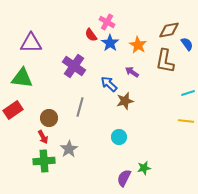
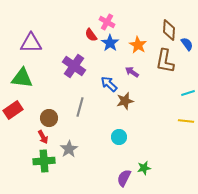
brown diamond: rotated 75 degrees counterclockwise
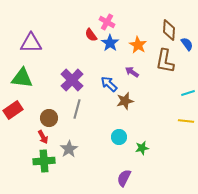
purple cross: moved 2 px left, 14 px down; rotated 10 degrees clockwise
gray line: moved 3 px left, 2 px down
green star: moved 2 px left, 20 px up
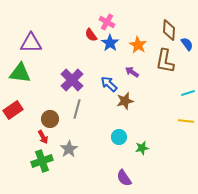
green triangle: moved 2 px left, 5 px up
brown circle: moved 1 px right, 1 px down
green cross: moved 2 px left; rotated 15 degrees counterclockwise
purple semicircle: rotated 60 degrees counterclockwise
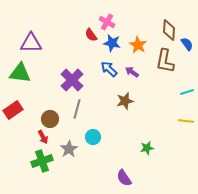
blue star: moved 2 px right; rotated 24 degrees counterclockwise
blue arrow: moved 15 px up
cyan line: moved 1 px left, 1 px up
cyan circle: moved 26 px left
green star: moved 5 px right
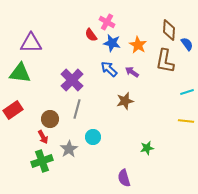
purple semicircle: rotated 18 degrees clockwise
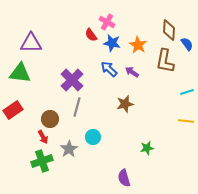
brown star: moved 3 px down
gray line: moved 2 px up
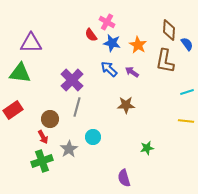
brown star: moved 1 px right, 1 px down; rotated 12 degrees clockwise
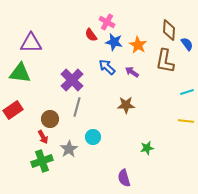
blue star: moved 2 px right, 1 px up
blue arrow: moved 2 px left, 2 px up
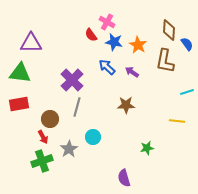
red rectangle: moved 6 px right, 6 px up; rotated 24 degrees clockwise
yellow line: moved 9 px left
